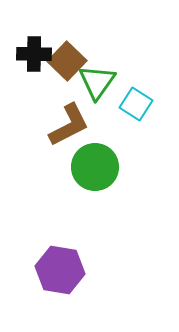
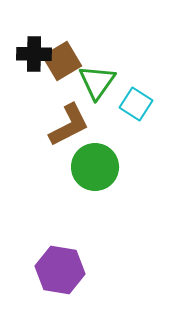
brown square: moved 5 px left; rotated 15 degrees clockwise
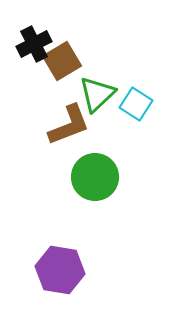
black cross: moved 10 px up; rotated 28 degrees counterclockwise
green triangle: moved 12 px down; rotated 12 degrees clockwise
brown L-shape: rotated 6 degrees clockwise
green circle: moved 10 px down
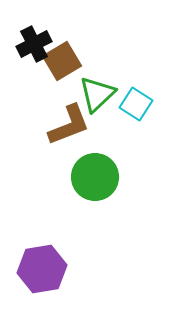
purple hexagon: moved 18 px left, 1 px up; rotated 18 degrees counterclockwise
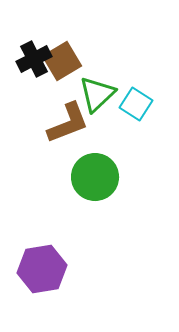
black cross: moved 15 px down
brown L-shape: moved 1 px left, 2 px up
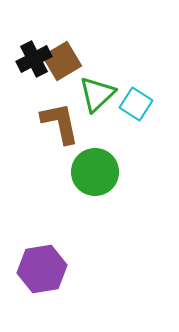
brown L-shape: moved 8 px left; rotated 81 degrees counterclockwise
green circle: moved 5 px up
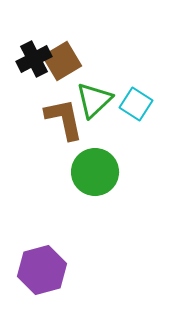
green triangle: moved 3 px left, 6 px down
brown L-shape: moved 4 px right, 4 px up
purple hexagon: moved 1 px down; rotated 6 degrees counterclockwise
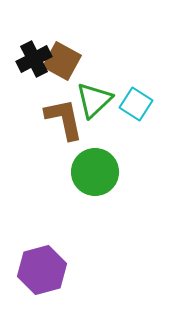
brown square: rotated 30 degrees counterclockwise
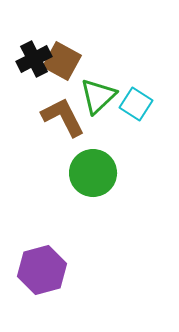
green triangle: moved 4 px right, 4 px up
brown L-shape: moved 1 px left, 2 px up; rotated 15 degrees counterclockwise
green circle: moved 2 px left, 1 px down
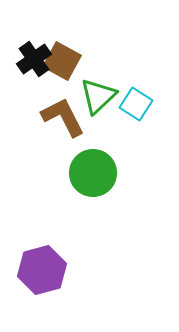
black cross: rotated 8 degrees counterclockwise
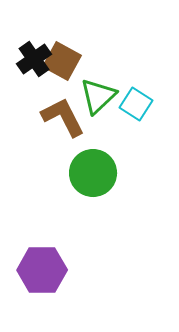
purple hexagon: rotated 15 degrees clockwise
